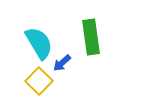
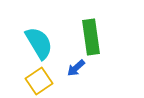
blue arrow: moved 14 px right, 5 px down
yellow square: rotated 12 degrees clockwise
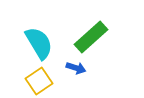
green rectangle: rotated 56 degrees clockwise
blue arrow: rotated 120 degrees counterclockwise
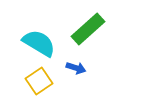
green rectangle: moved 3 px left, 8 px up
cyan semicircle: rotated 28 degrees counterclockwise
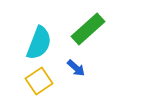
cyan semicircle: rotated 80 degrees clockwise
blue arrow: rotated 24 degrees clockwise
